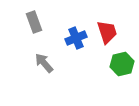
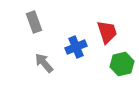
blue cross: moved 9 px down
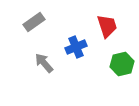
gray rectangle: rotated 75 degrees clockwise
red trapezoid: moved 6 px up
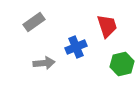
gray arrow: rotated 125 degrees clockwise
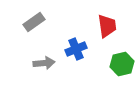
red trapezoid: rotated 10 degrees clockwise
blue cross: moved 2 px down
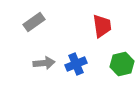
red trapezoid: moved 5 px left
blue cross: moved 15 px down
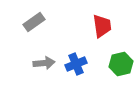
green hexagon: moved 1 px left
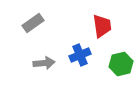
gray rectangle: moved 1 px left, 1 px down
blue cross: moved 4 px right, 9 px up
